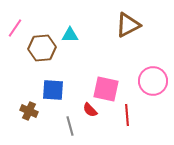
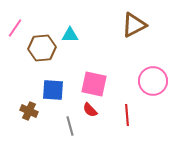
brown triangle: moved 6 px right
pink square: moved 12 px left, 5 px up
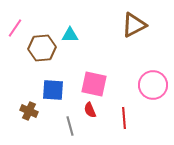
pink circle: moved 4 px down
red semicircle: rotated 21 degrees clockwise
red line: moved 3 px left, 3 px down
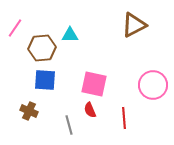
blue square: moved 8 px left, 10 px up
gray line: moved 1 px left, 1 px up
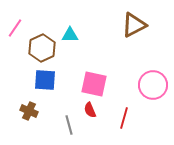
brown hexagon: rotated 20 degrees counterclockwise
red line: rotated 20 degrees clockwise
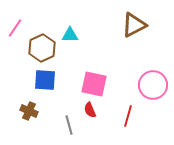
red line: moved 4 px right, 2 px up
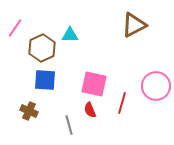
pink circle: moved 3 px right, 1 px down
red line: moved 6 px left, 13 px up
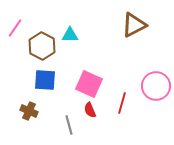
brown hexagon: moved 2 px up; rotated 8 degrees counterclockwise
pink square: moved 5 px left; rotated 12 degrees clockwise
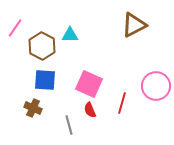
brown cross: moved 4 px right, 3 px up
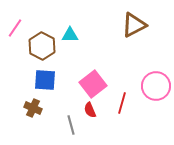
pink square: moved 4 px right; rotated 28 degrees clockwise
gray line: moved 2 px right
